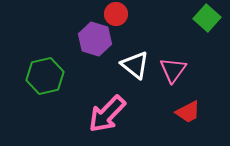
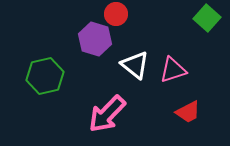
pink triangle: rotated 36 degrees clockwise
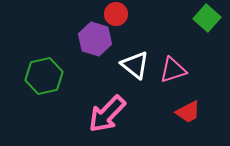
green hexagon: moved 1 px left
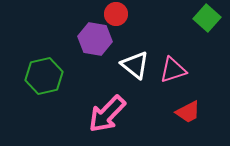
purple hexagon: rotated 8 degrees counterclockwise
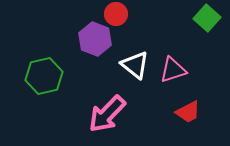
purple hexagon: rotated 12 degrees clockwise
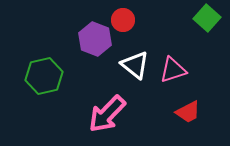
red circle: moved 7 px right, 6 px down
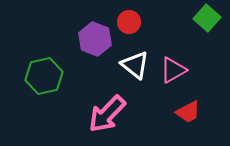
red circle: moved 6 px right, 2 px down
pink triangle: rotated 12 degrees counterclockwise
